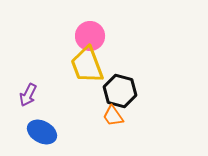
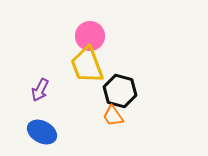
purple arrow: moved 12 px right, 5 px up
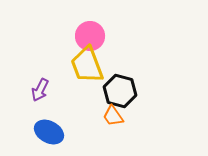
blue ellipse: moved 7 px right
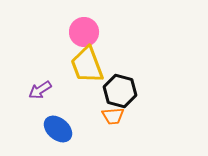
pink circle: moved 6 px left, 4 px up
purple arrow: rotated 30 degrees clockwise
orange trapezoid: rotated 60 degrees counterclockwise
blue ellipse: moved 9 px right, 3 px up; rotated 12 degrees clockwise
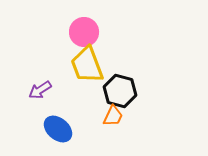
orange trapezoid: rotated 60 degrees counterclockwise
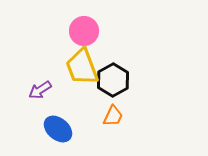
pink circle: moved 1 px up
yellow trapezoid: moved 5 px left, 2 px down
black hexagon: moved 7 px left, 11 px up; rotated 16 degrees clockwise
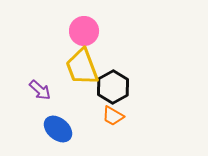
black hexagon: moved 7 px down
purple arrow: rotated 105 degrees counterclockwise
orange trapezoid: rotated 95 degrees clockwise
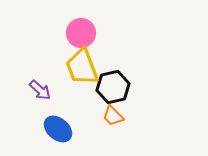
pink circle: moved 3 px left, 2 px down
black hexagon: rotated 16 degrees clockwise
orange trapezoid: rotated 15 degrees clockwise
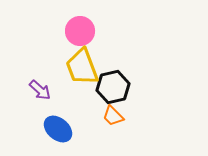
pink circle: moved 1 px left, 2 px up
